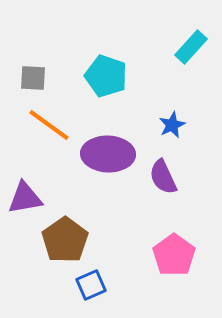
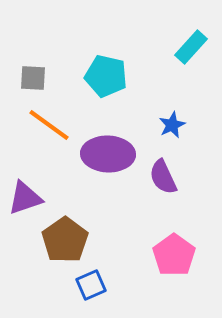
cyan pentagon: rotated 6 degrees counterclockwise
purple triangle: rotated 9 degrees counterclockwise
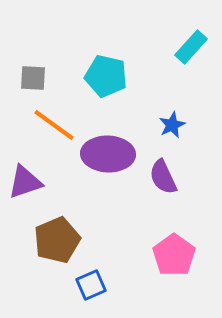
orange line: moved 5 px right
purple triangle: moved 16 px up
brown pentagon: moved 8 px left; rotated 12 degrees clockwise
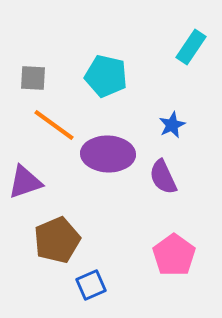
cyan rectangle: rotated 8 degrees counterclockwise
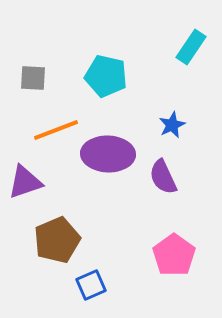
orange line: moved 2 px right, 5 px down; rotated 57 degrees counterclockwise
